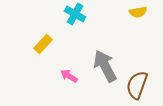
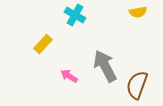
cyan cross: moved 1 px down
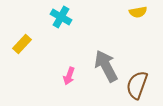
cyan cross: moved 14 px left, 2 px down
yellow rectangle: moved 21 px left
gray arrow: moved 1 px right
pink arrow: rotated 102 degrees counterclockwise
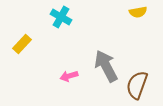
pink arrow: rotated 54 degrees clockwise
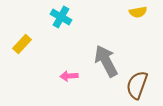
gray arrow: moved 5 px up
pink arrow: rotated 12 degrees clockwise
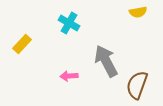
cyan cross: moved 8 px right, 6 px down
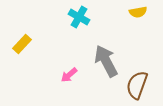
cyan cross: moved 10 px right, 6 px up
pink arrow: moved 1 px up; rotated 36 degrees counterclockwise
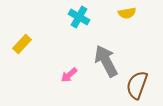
yellow semicircle: moved 11 px left, 1 px down
